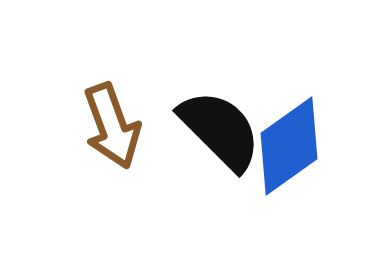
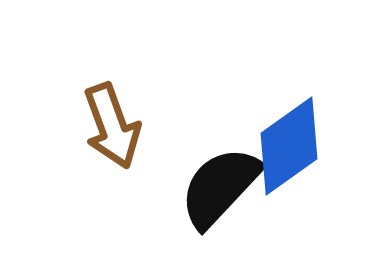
black semicircle: moved 57 px down; rotated 92 degrees counterclockwise
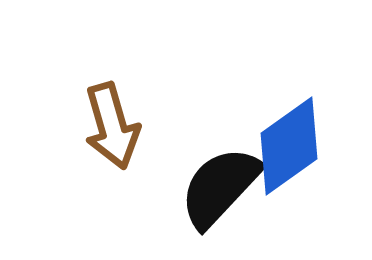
brown arrow: rotated 4 degrees clockwise
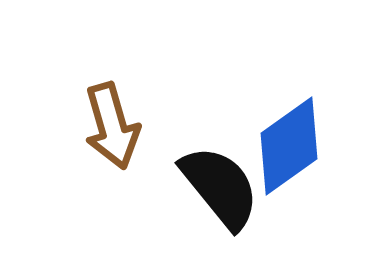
black semicircle: rotated 98 degrees clockwise
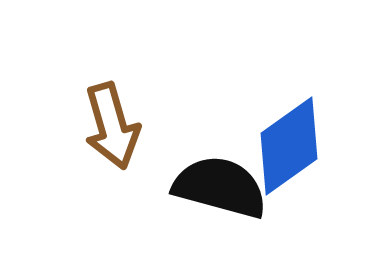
black semicircle: rotated 36 degrees counterclockwise
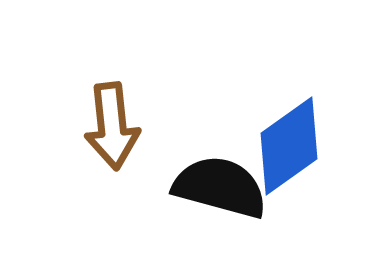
brown arrow: rotated 10 degrees clockwise
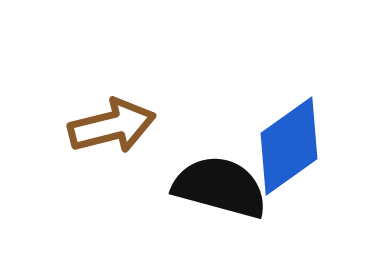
brown arrow: rotated 98 degrees counterclockwise
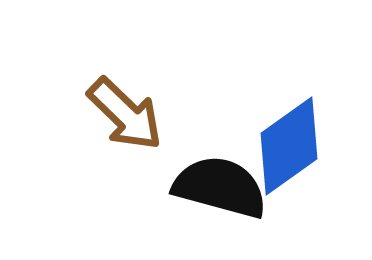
brown arrow: moved 13 px right, 12 px up; rotated 58 degrees clockwise
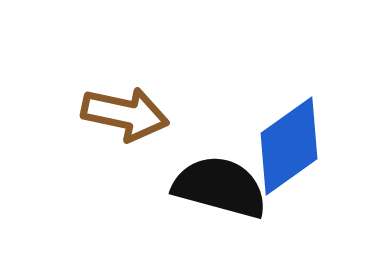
brown arrow: rotated 32 degrees counterclockwise
